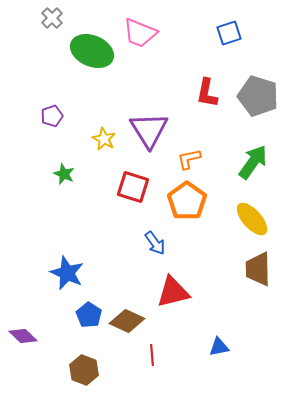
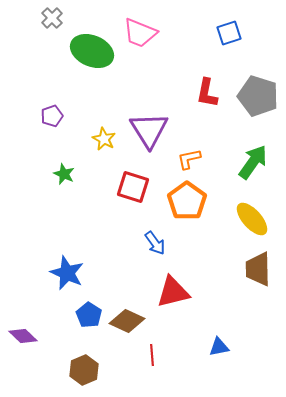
brown hexagon: rotated 16 degrees clockwise
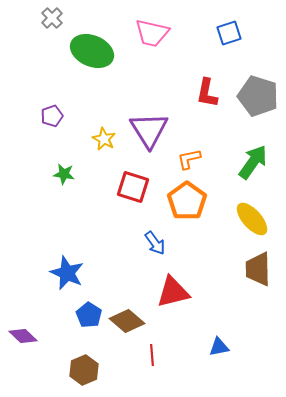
pink trapezoid: moved 12 px right; rotated 9 degrees counterclockwise
green star: rotated 15 degrees counterclockwise
brown diamond: rotated 16 degrees clockwise
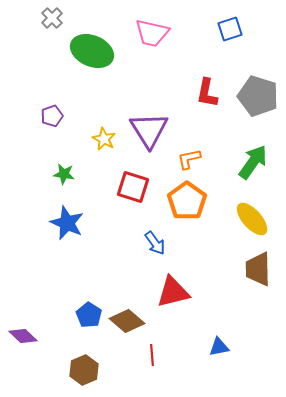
blue square: moved 1 px right, 4 px up
blue star: moved 50 px up
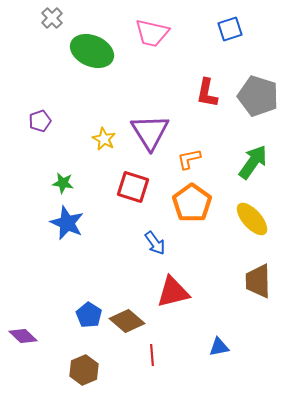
purple pentagon: moved 12 px left, 5 px down
purple triangle: moved 1 px right, 2 px down
green star: moved 1 px left, 9 px down
orange pentagon: moved 5 px right, 2 px down
brown trapezoid: moved 12 px down
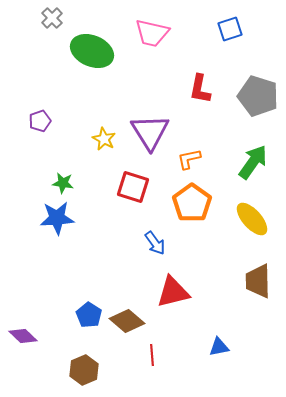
red L-shape: moved 7 px left, 4 px up
blue star: moved 10 px left, 5 px up; rotated 28 degrees counterclockwise
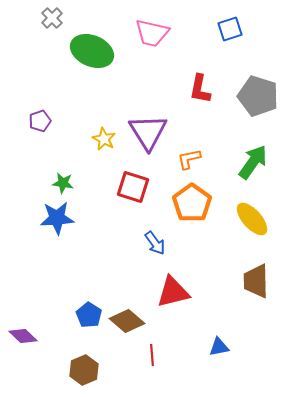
purple triangle: moved 2 px left
brown trapezoid: moved 2 px left
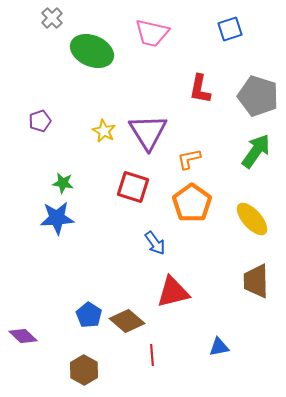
yellow star: moved 8 px up
green arrow: moved 3 px right, 11 px up
brown hexagon: rotated 8 degrees counterclockwise
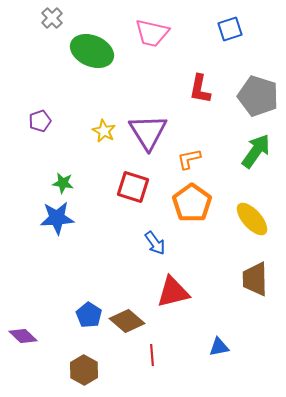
brown trapezoid: moved 1 px left, 2 px up
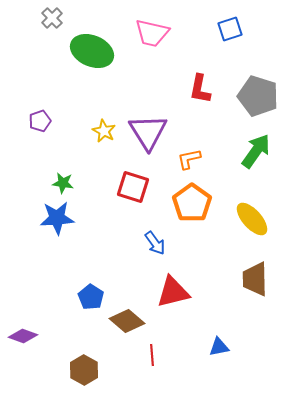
blue pentagon: moved 2 px right, 18 px up
purple diamond: rotated 24 degrees counterclockwise
